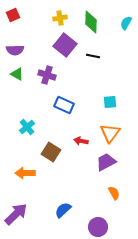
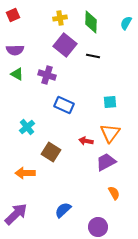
red arrow: moved 5 px right
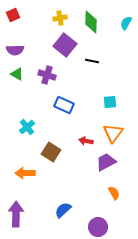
black line: moved 1 px left, 5 px down
orange triangle: moved 3 px right
purple arrow: rotated 45 degrees counterclockwise
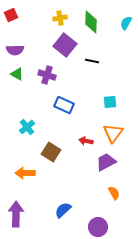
red square: moved 2 px left
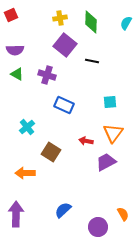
orange semicircle: moved 9 px right, 21 px down
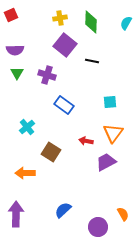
green triangle: moved 1 px up; rotated 32 degrees clockwise
blue rectangle: rotated 12 degrees clockwise
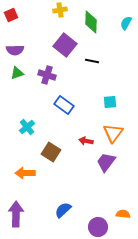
yellow cross: moved 8 px up
green triangle: rotated 40 degrees clockwise
purple trapezoid: rotated 25 degrees counterclockwise
orange semicircle: rotated 56 degrees counterclockwise
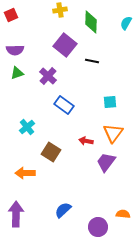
purple cross: moved 1 px right, 1 px down; rotated 24 degrees clockwise
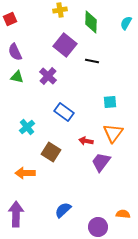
red square: moved 1 px left, 4 px down
purple semicircle: moved 2 px down; rotated 66 degrees clockwise
green triangle: moved 4 px down; rotated 32 degrees clockwise
blue rectangle: moved 7 px down
purple trapezoid: moved 5 px left
